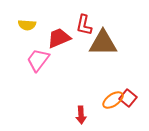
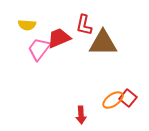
pink trapezoid: moved 1 px right, 11 px up
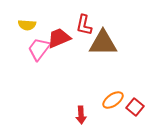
red square: moved 7 px right, 9 px down
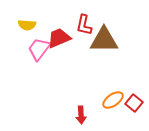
brown triangle: moved 1 px right, 3 px up
red square: moved 1 px left, 4 px up
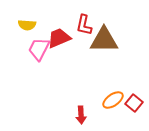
pink trapezoid: rotated 10 degrees counterclockwise
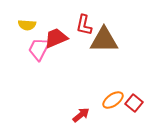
red trapezoid: moved 3 px left
red arrow: rotated 126 degrees counterclockwise
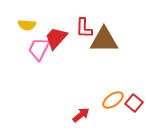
red L-shape: moved 3 px down; rotated 10 degrees counterclockwise
red trapezoid: rotated 25 degrees counterclockwise
